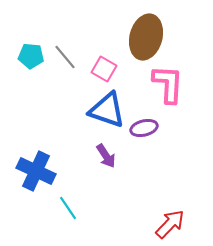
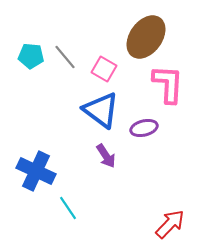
brown ellipse: rotated 21 degrees clockwise
blue triangle: moved 6 px left; rotated 18 degrees clockwise
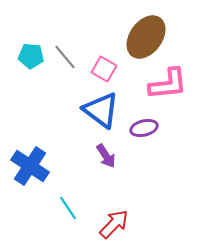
pink L-shape: rotated 81 degrees clockwise
blue cross: moved 6 px left, 5 px up; rotated 9 degrees clockwise
red arrow: moved 56 px left
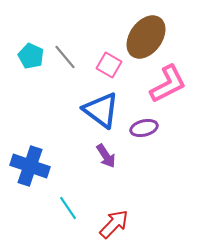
cyan pentagon: rotated 20 degrees clockwise
pink square: moved 5 px right, 4 px up
pink L-shape: rotated 21 degrees counterclockwise
blue cross: rotated 15 degrees counterclockwise
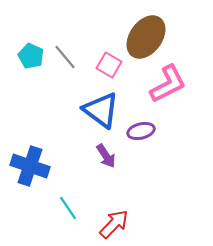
purple ellipse: moved 3 px left, 3 px down
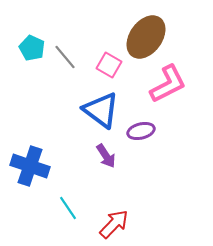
cyan pentagon: moved 1 px right, 8 px up
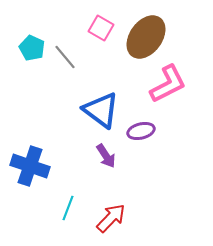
pink square: moved 8 px left, 37 px up
cyan line: rotated 55 degrees clockwise
red arrow: moved 3 px left, 6 px up
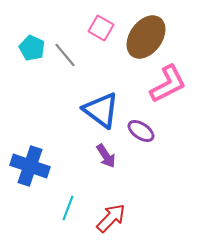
gray line: moved 2 px up
purple ellipse: rotated 48 degrees clockwise
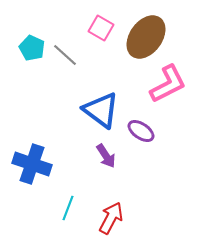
gray line: rotated 8 degrees counterclockwise
blue cross: moved 2 px right, 2 px up
red arrow: rotated 16 degrees counterclockwise
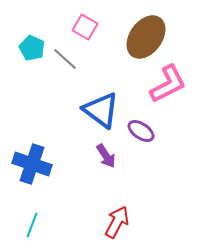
pink square: moved 16 px left, 1 px up
gray line: moved 4 px down
cyan line: moved 36 px left, 17 px down
red arrow: moved 6 px right, 4 px down
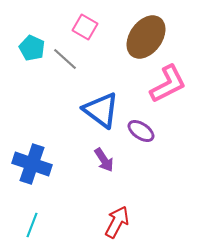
purple arrow: moved 2 px left, 4 px down
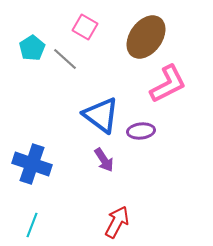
cyan pentagon: rotated 15 degrees clockwise
blue triangle: moved 5 px down
purple ellipse: rotated 40 degrees counterclockwise
